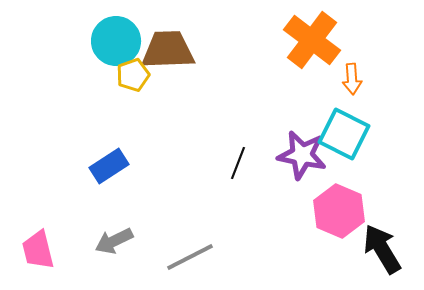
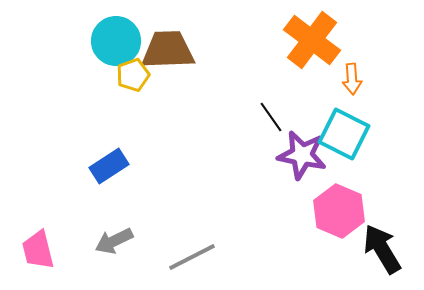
black line: moved 33 px right, 46 px up; rotated 56 degrees counterclockwise
gray line: moved 2 px right
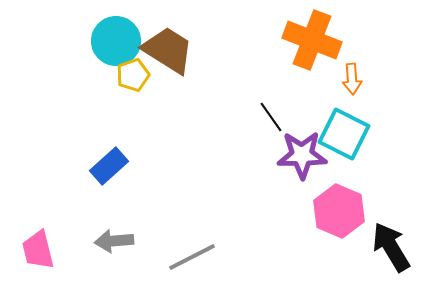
orange cross: rotated 16 degrees counterclockwise
brown trapezoid: rotated 34 degrees clockwise
purple star: rotated 12 degrees counterclockwise
blue rectangle: rotated 9 degrees counterclockwise
gray arrow: rotated 21 degrees clockwise
black arrow: moved 9 px right, 2 px up
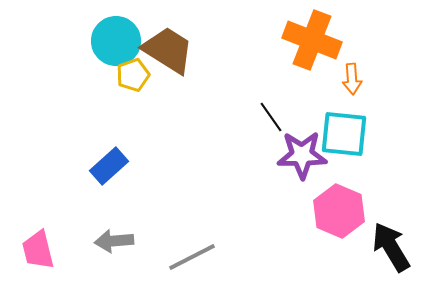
cyan square: rotated 21 degrees counterclockwise
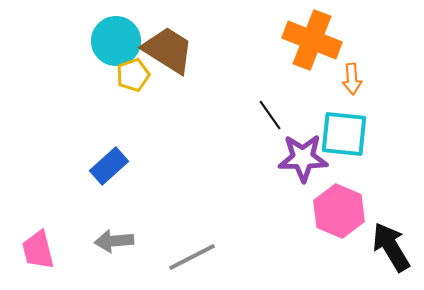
black line: moved 1 px left, 2 px up
purple star: moved 1 px right, 3 px down
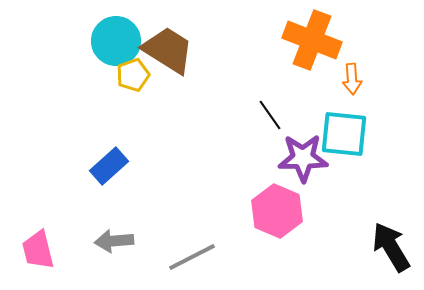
pink hexagon: moved 62 px left
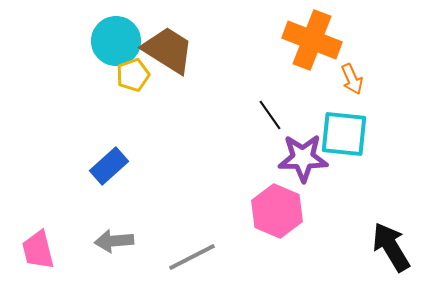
orange arrow: rotated 20 degrees counterclockwise
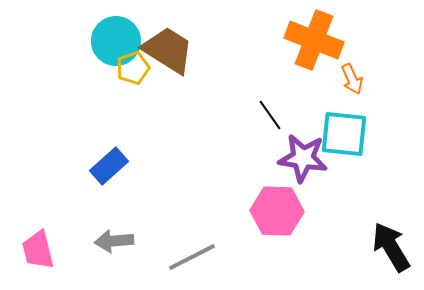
orange cross: moved 2 px right
yellow pentagon: moved 7 px up
purple star: rotated 9 degrees clockwise
pink hexagon: rotated 21 degrees counterclockwise
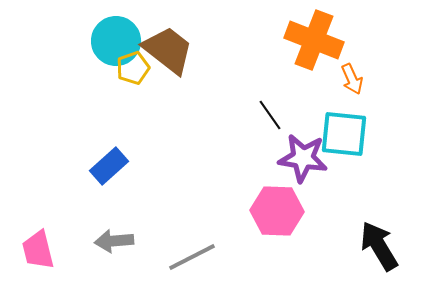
brown trapezoid: rotated 6 degrees clockwise
black arrow: moved 12 px left, 1 px up
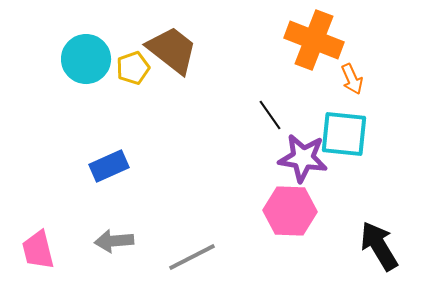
cyan circle: moved 30 px left, 18 px down
brown trapezoid: moved 4 px right
blue rectangle: rotated 18 degrees clockwise
pink hexagon: moved 13 px right
